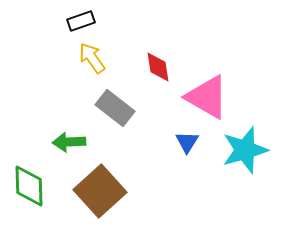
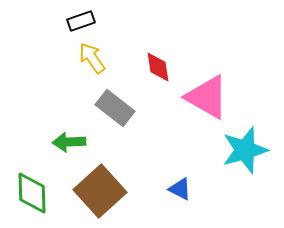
blue triangle: moved 7 px left, 47 px down; rotated 35 degrees counterclockwise
green diamond: moved 3 px right, 7 px down
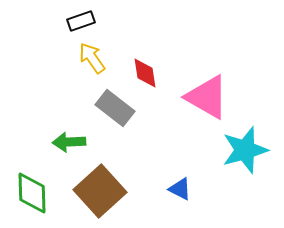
red diamond: moved 13 px left, 6 px down
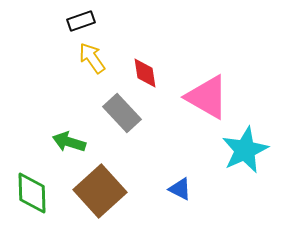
gray rectangle: moved 7 px right, 5 px down; rotated 9 degrees clockwise
green arrow: rotated 20 degrees clockwise
cyan star: rotated 9 degrees counterclockwise
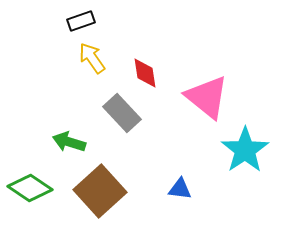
pink triangle: rotated 9 degrees clockwise
cyan star: rotated 9 degrees counterclockwise
blue triangle: rotated 20 degrees counterclockwise
green diamond: moved 2 px left, 5 px up; rotated 54 degrees counterclockwise
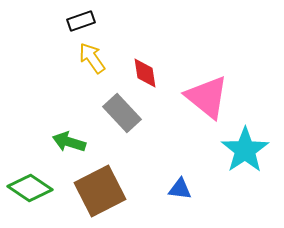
brown square: rotated 15 degrees clockwise
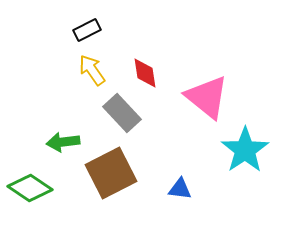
black rectangle: moved 6 px right, 9 px down; rotated 8 degrees counterclockwise
yellow arrow: moved 12 px down
green arrow: moved 6 px left; rotated 24 degrees counterclockwise
brown square: moved 11 px right, 18 px up
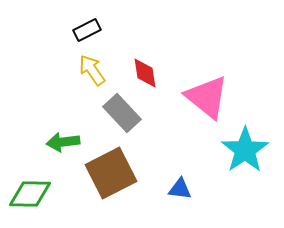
green diamond: moved 6 px down; rotated 33 degrees counterclockwise
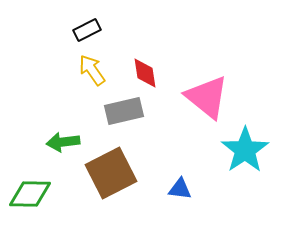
gray rectangle: moved 2 px right, 2 px up; rotated 60 degrees counterclockwise
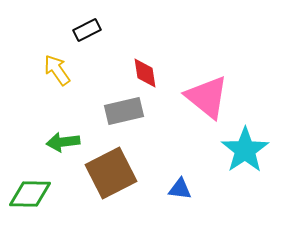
yellow arrow: moved 35 px left
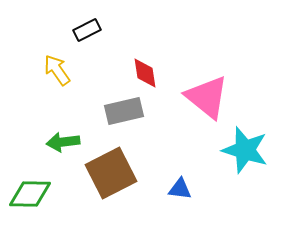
cyan star: rotated 21 degrees counterclockwise
